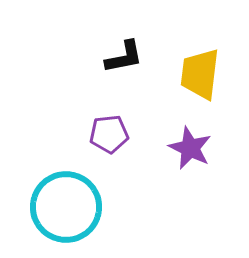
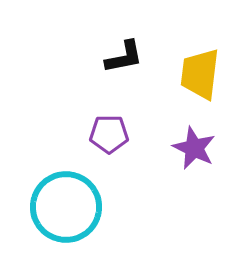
purple pentagon: rotated 6 degrees clockwise
purple star: moved 4 px right
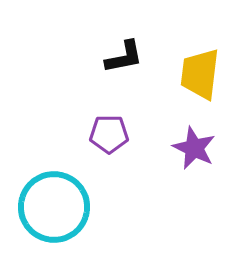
cyan circle: moved 12 px left
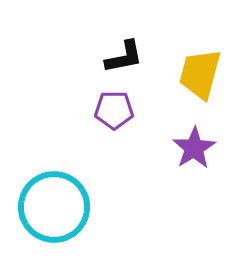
yellow trapezoid: rotated 8 degrees clockwise
purple pentagon: moved 5 px right, 24 px up
purple star: rotated 15 degrees clockwise
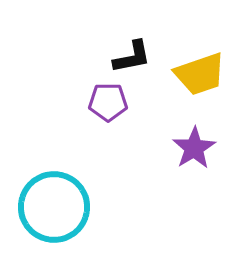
black L-shape: moved 8 px right
yellow trapezoid: rotated 124 degrees counterclockwise
purple pentagon: moved 6 px left, 8 px up
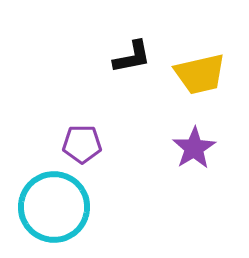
yellow trapezoid: rotated 6 degrees clockwise
purple pentagon: moved 26 px left, 42 px down
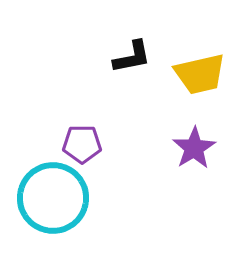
cyan circle: moved 1 px left, 9 px up
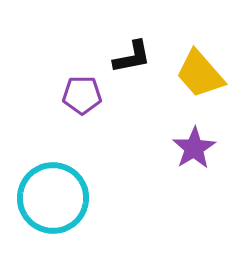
yellow trapezoid: rotated 62 degrees clockwise
purple pentagon: moved 49 px up
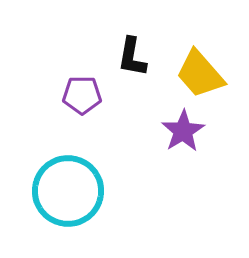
black L-shape: rotated 111 degrees clockwise
purple star: moved 11 px left, 17 px up
cyan circle: moved 15 px right, 7 px up
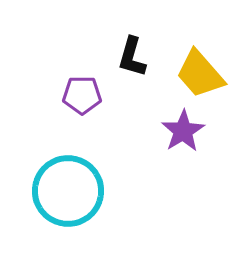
black L-shape: rotated 6 degrees clockwise
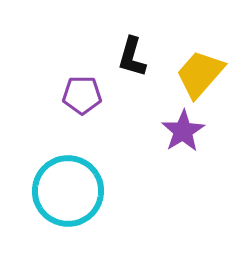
yellow trapezoid: rotated 82 degrees clockwise
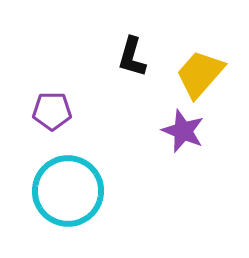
purple pentagon: moved 30 px left, 16 px down
purple star: rotated 18 degrees counterclockwise
